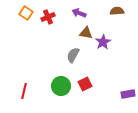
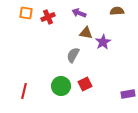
orange square: rotated 24 degrees counterclockwise
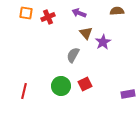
brown triangle: rotated 40 degrees clockwise
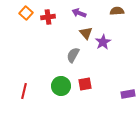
orange square: rotated 32 degrees clockwise
red cross: rotated 16 degrees clockwise
red square: rotated 16 degrees clockwise
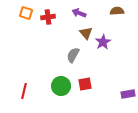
orange square: rotated 24 degrees counterclockwise
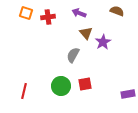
brown semicircle: rotated 24 degrees clockwise
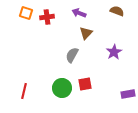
red cross: moved 1 px left
brown triangle: rotated 24 degrees clockwise
purple star: moved 11 px right, 10 px down
gray semicircle: moved 1 px left
green circle: moved 1 px right, 2 px down
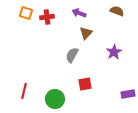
green circle: moved 7 px left, 11 px down
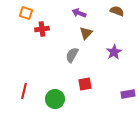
red cross: moved 5 px left, 12 px down
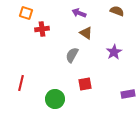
brown triangle: rotated 40 degrees counterclockwise
red line: moved 3 px left, 8 px up
